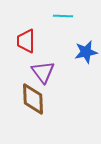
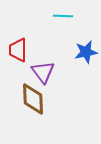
red trapezoid: moved 8 px left, 9 px down
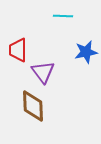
brown diamond: moved 7 px down
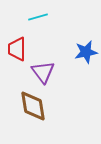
cyan line: moved 25 px left, 1 px down; rotated 18 degrees counterclockwise
red trapezoid: moved 1 px left, 1 px up
brown diamond: rotated 8 degrees counterclockwise
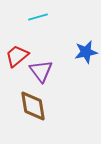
red trapezoid: moved 7 px down; rotated 50 degrees clockwise
purple triangle: moved 2 px left, 1 px up
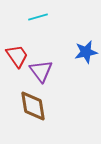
red trapezoid: rotated 95 degrees clockwise
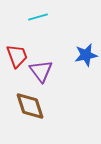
blue star: moved 3 px down
red trapezoid: rotated 15 degrees clockwise
brown diamond: moved 3 px left; rotated 8 degrees counterclockwise
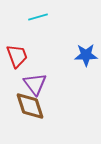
blue star: rotated 10 degrees clockwise
purple triangle: moved 6 px left, 13 px down
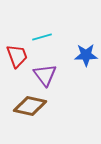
cyan line: moved 4 px right, 20 px down
purple triangle: moved 10 px right, 9 px up
brown diamond: rotated 60 degrees counterclockwise
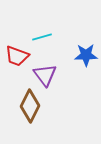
red trapezoid: rotated 130 degrees clockwise
brown diamond: rotated 76 degrees counterclockwise
